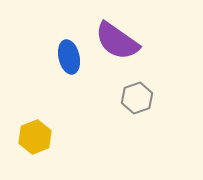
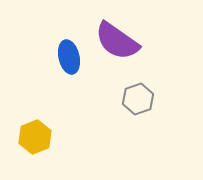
gray hexagon: moved 1 px right, 1 px down
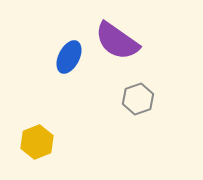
blue ellipse: rotated 40 degrees clockwise
yellow hexagon: moved 2 px right, 5 px down
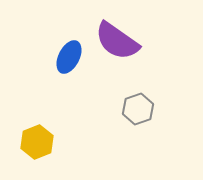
gray hexagon: moved 10 px down
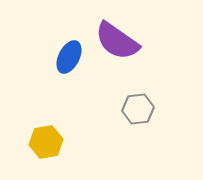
gray hexagon: rotated 12 degrees clockwise
yellow hexagon: moved 9 px right; rotated 12 degrees clockwise
